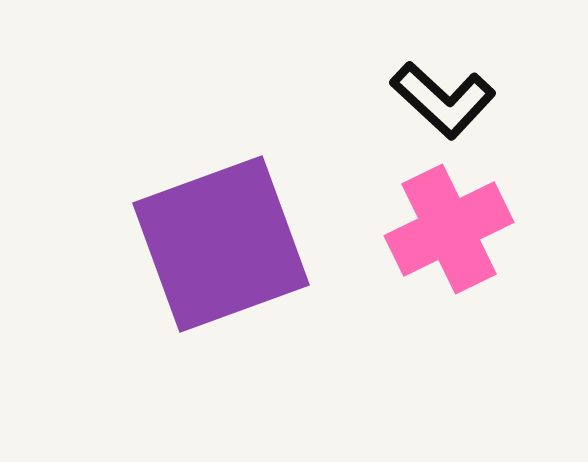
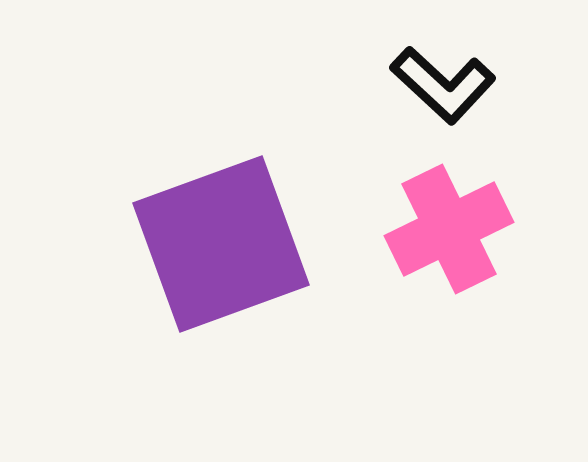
black L-shape: moved 15 px up
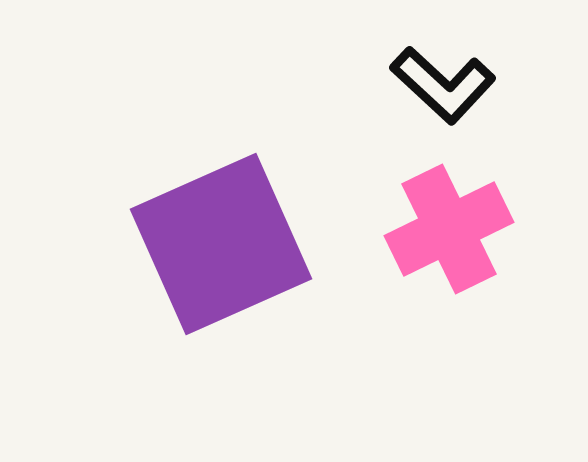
purple square: rotated 4 degrees counterclockwise
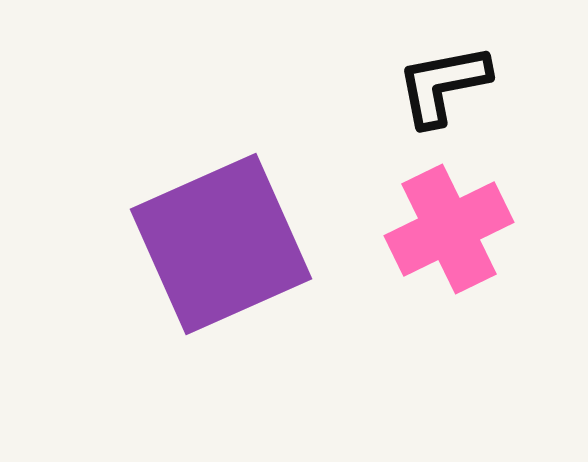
black L-shape: rotated 126 degrees clockwise
